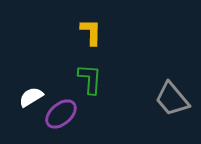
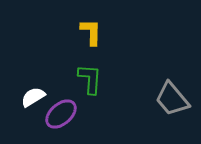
white semicircle: moved 2 px right
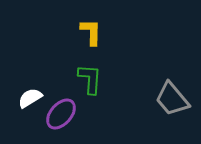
white semicircle: moved 3 px left, 1 px down
purple ellipse: rotated 8 degrees counterclockwise
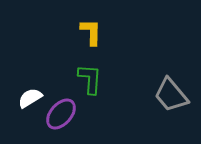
gray trapezoid: moved 1 px left, 4 px up
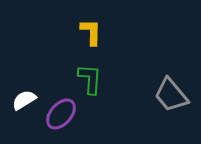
white semicircle: moved 6 px left, 2 px down
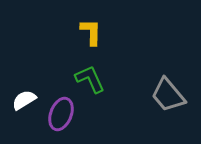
green L-shape: rotated 28 degrees counterclockwise
gray trapezoid: moved 3 px left
purple ellipse: rotated 20 degrees counterclockwise
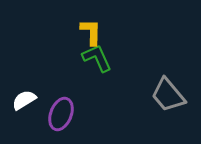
green L-shape: moved 7 px right, 21 px up
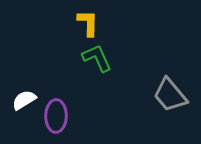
yellow L-shape: moved 3 px left, 9 px up
gray trapezoid: moved 2 px right
purple ellipse: moved 5 px left, 2 px down; rotated 20 degrees counterclockwise
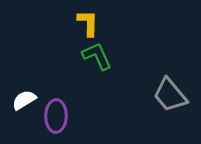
green L-shape: moved 2 px up
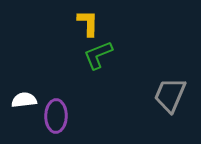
green L-shape: moved 1 px right, 1 px up; rotated 88 degrees counterclockwise
gray trapezoid: rotated 63 degrees clockwise
white semicircle: rotated 25 degrees clockwise
